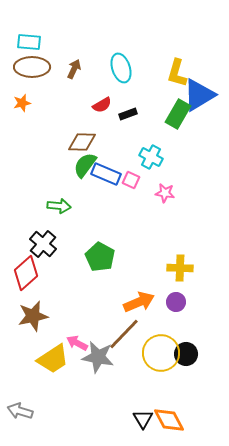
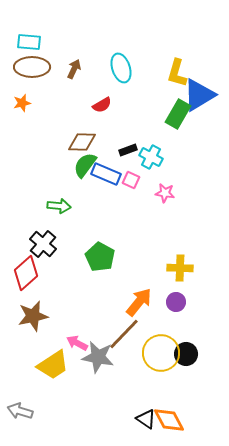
black rectangle: moved 36 px down
orange arrow: rotated 28 degrees counterclockwise
yellow trapezoid: moved 6 px down
black triangle: moved 3 px right; rotated 25 degrees counterclockwise
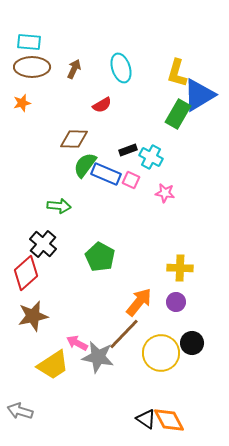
brown diamond: moved 8 px left, 3 px up
black circle: moved 6 px right, 11 px up
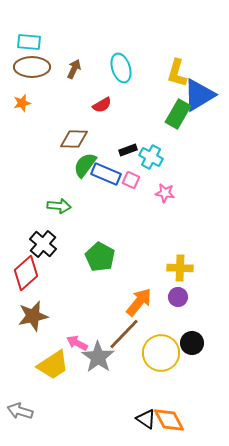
purple circle: moved 2 px right, 5 px up
gray star: rotated 24 degrees clockwise
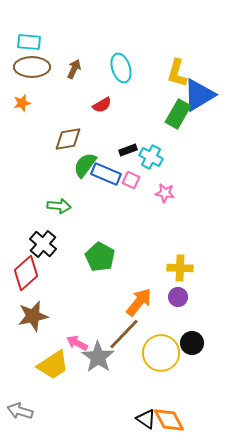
brown diamond: moved 6 px left; rotated 12 degrees counterclockwise
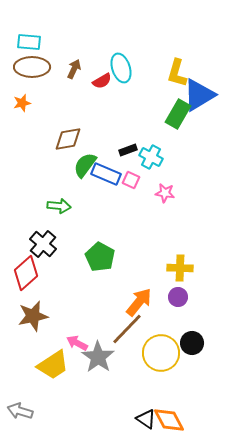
red semicircle: moved 24 px up
brown line: moved 3 px right, 5 px up
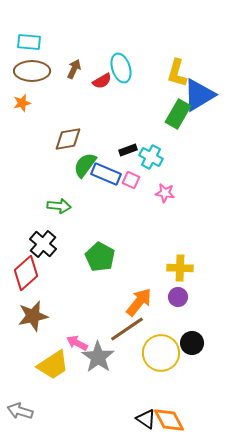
brown ellipse: moved 4 px down
brown line: rotated 12 degrees clockwise
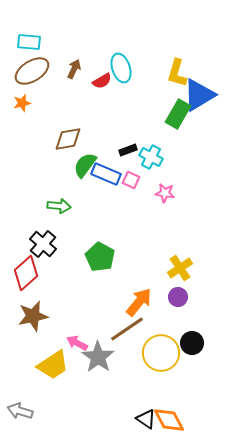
brown ellipse: rotated 32 degrees counterclockwise
yellow cross: rotated 35 degrees counterclockwise
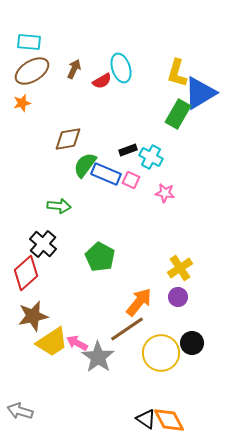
blue triangle: moved 1 px right, 2 px up
yellow trapezoid: moved 1 px left, 23 px up
